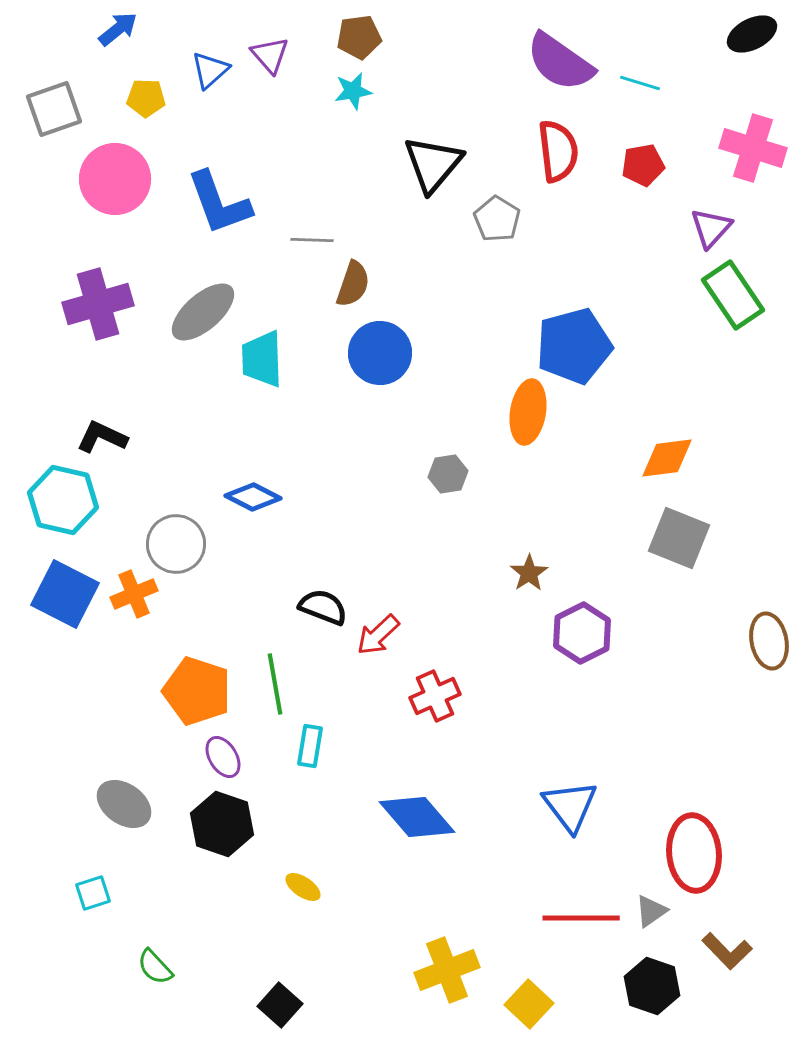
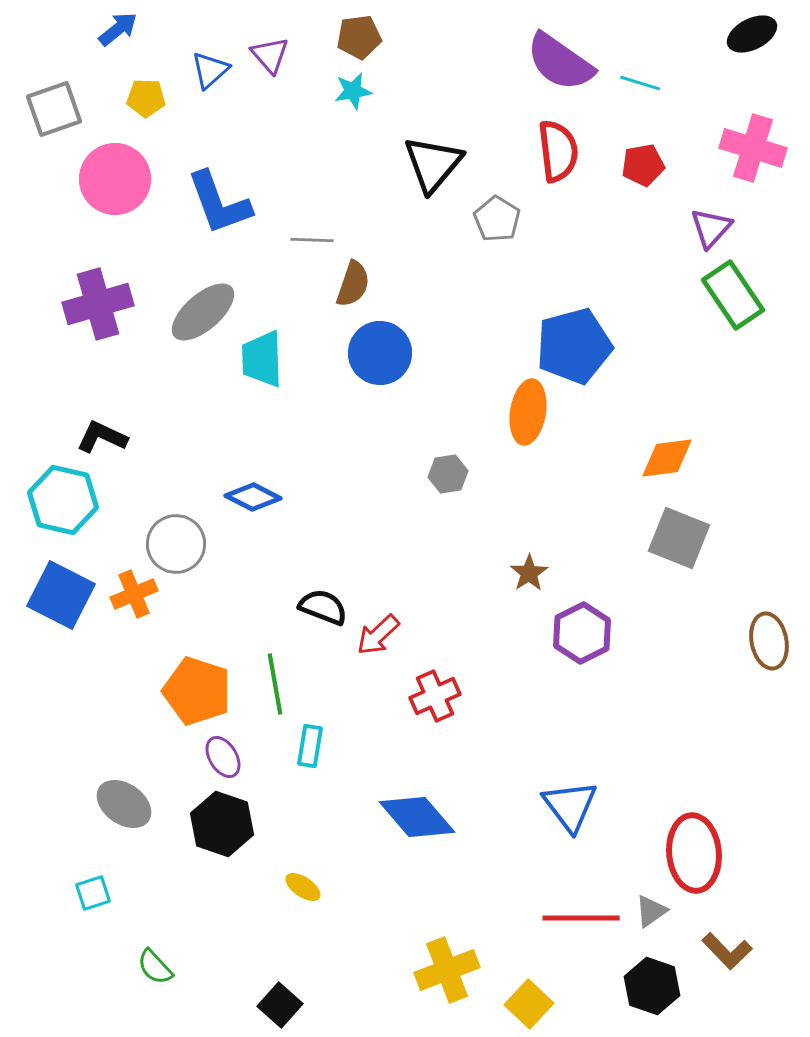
blue square at (65, 594): moved 4 px left, 1 px down
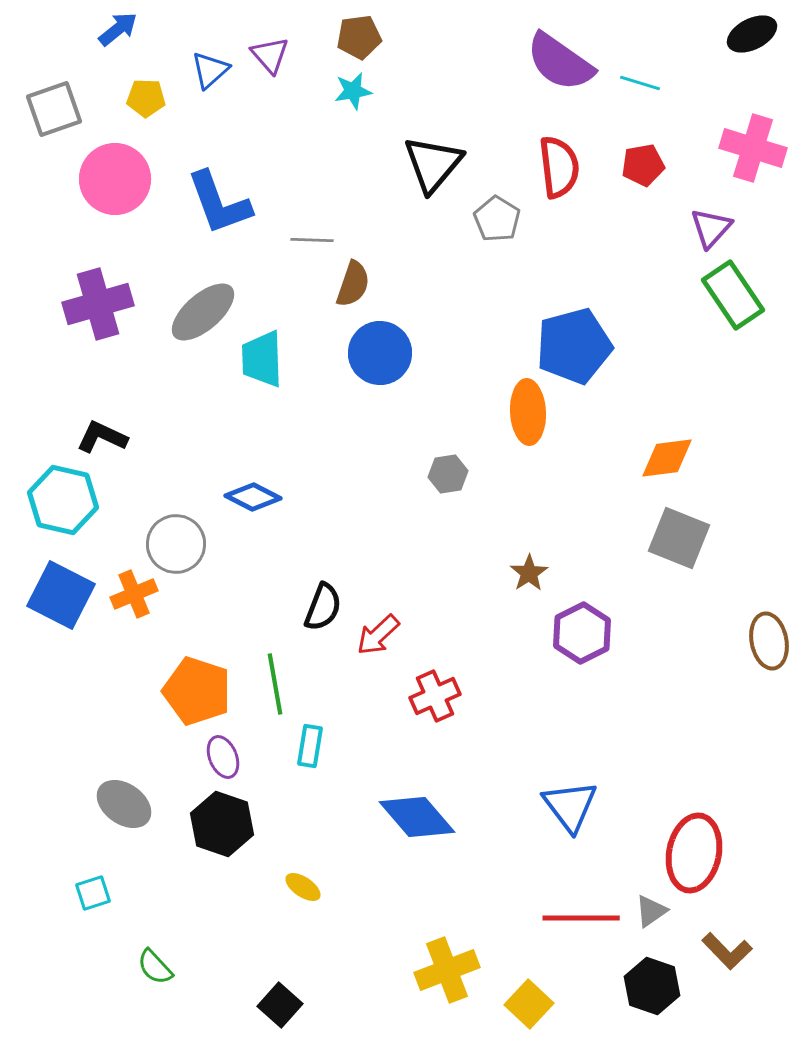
red semicircle at (558, 151): moved 1 px right, 16 px down
orange ellipse at (528, 412): rotated 12 degrees counterclockwise
black semicircle at (323, 607): rotated 90 degrees clockwise
purple ellipse at (223, 757): rotated 9 degrees clockwise
red ellipse at (694, 853): rotated 16 degrees clockwise
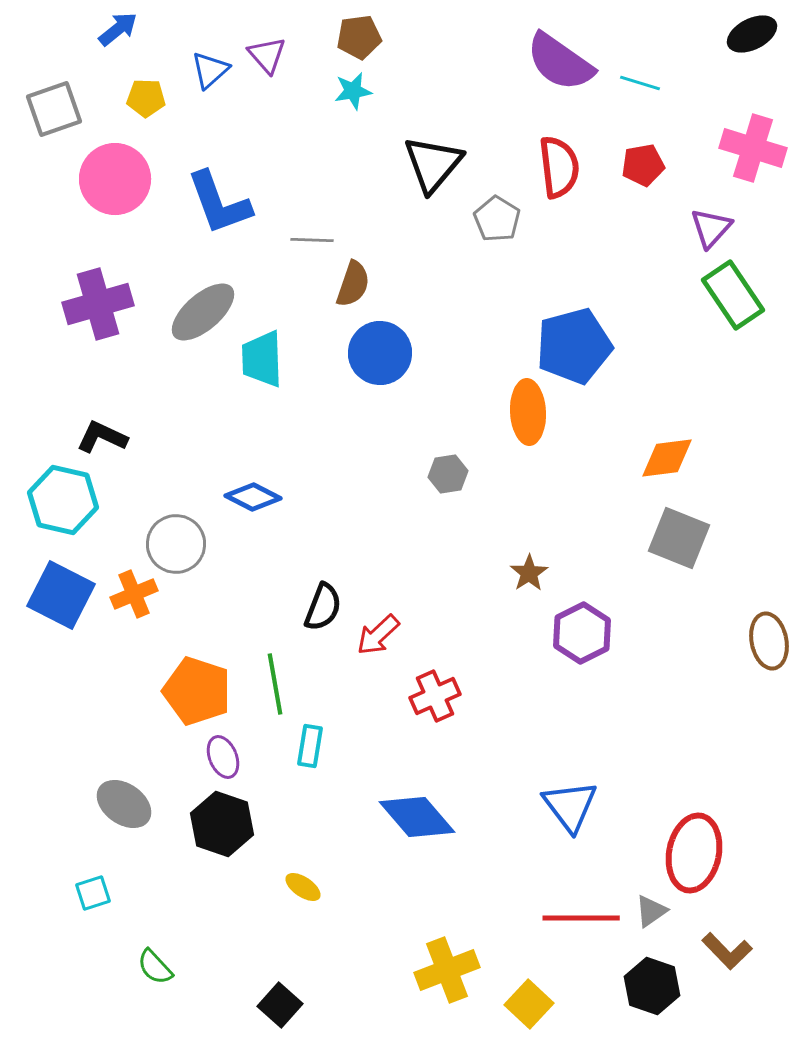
purple triangle at (270, 55): moved 3 px left
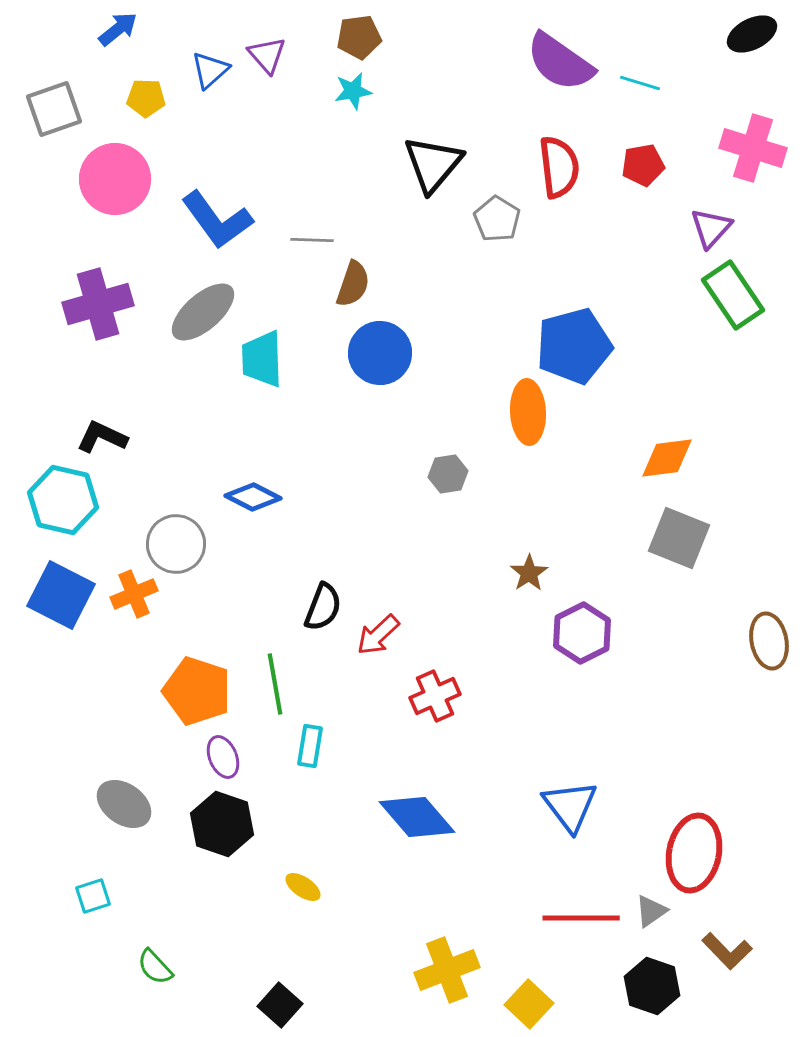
blue L-shape at (219, 203): moved 2 px left, 17 px down; rotated 16 degrees counterclockwise
cyan square at (93, 893): moved 3 px down
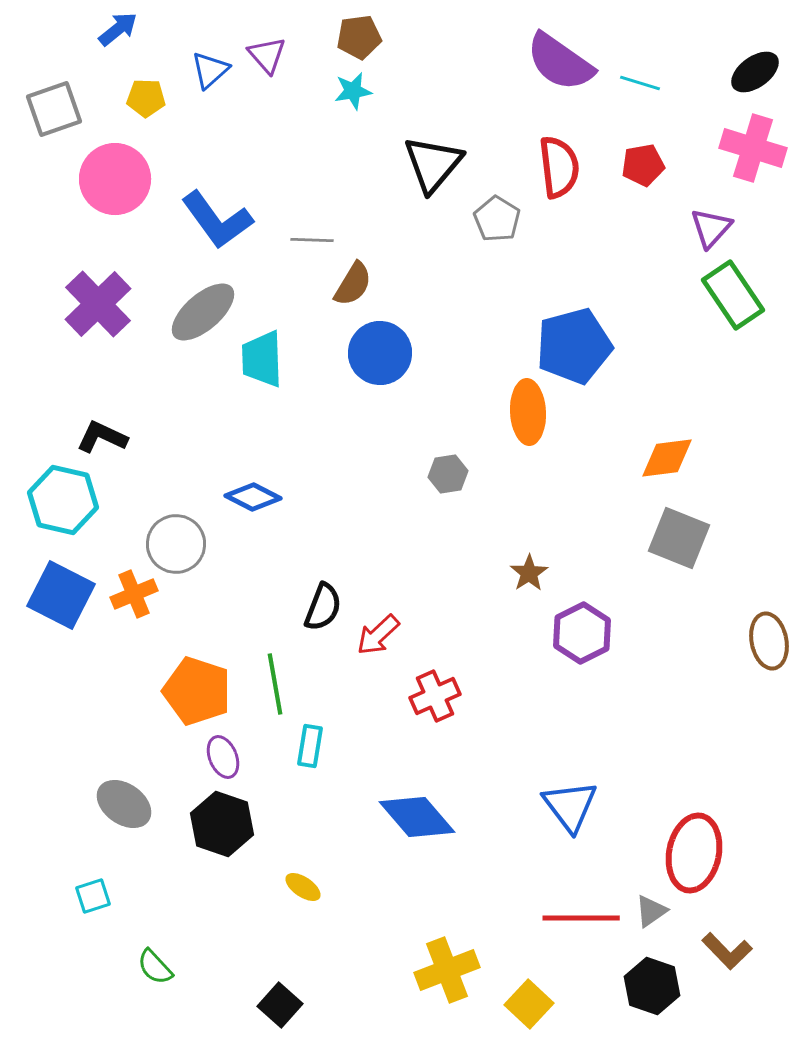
black ellipse at (752, 34): moved 3 px right, 38 px down; rotated 9 degrees counterclockwise
brown semicircle at (353, 284): rotated 12 degrees clockwise
purple cross at (98, 304): rotated 28 degrees counterclockwise
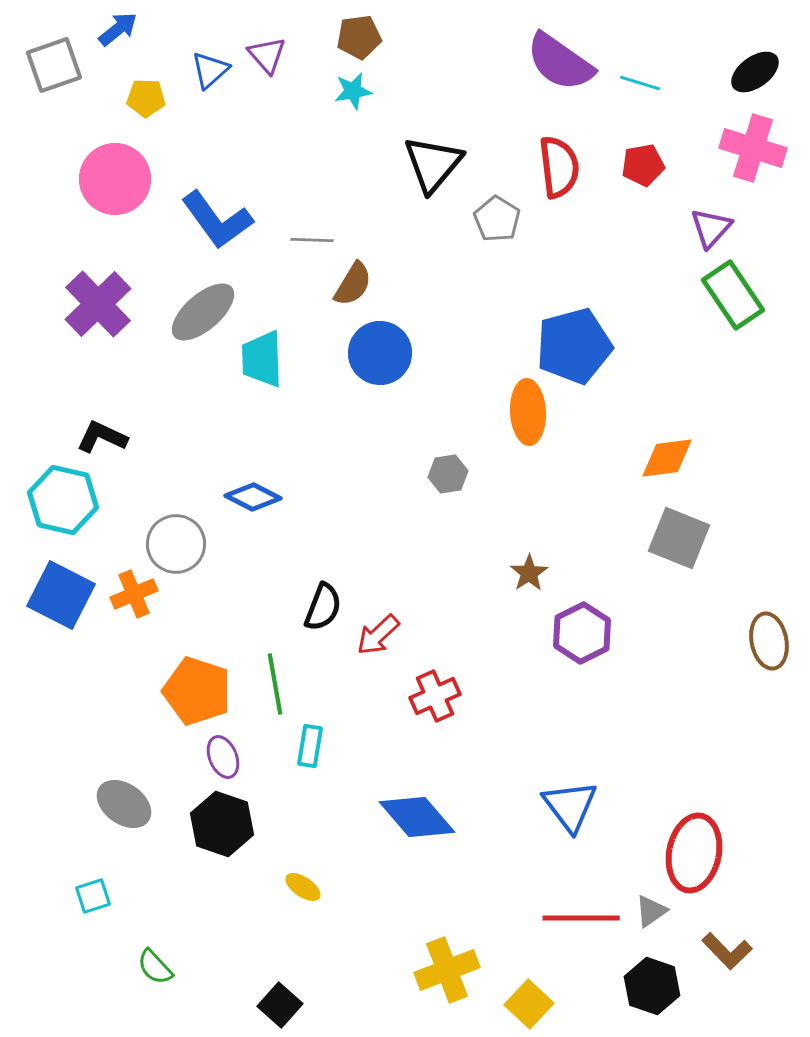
gray square at (54, 109): moved 44 px up
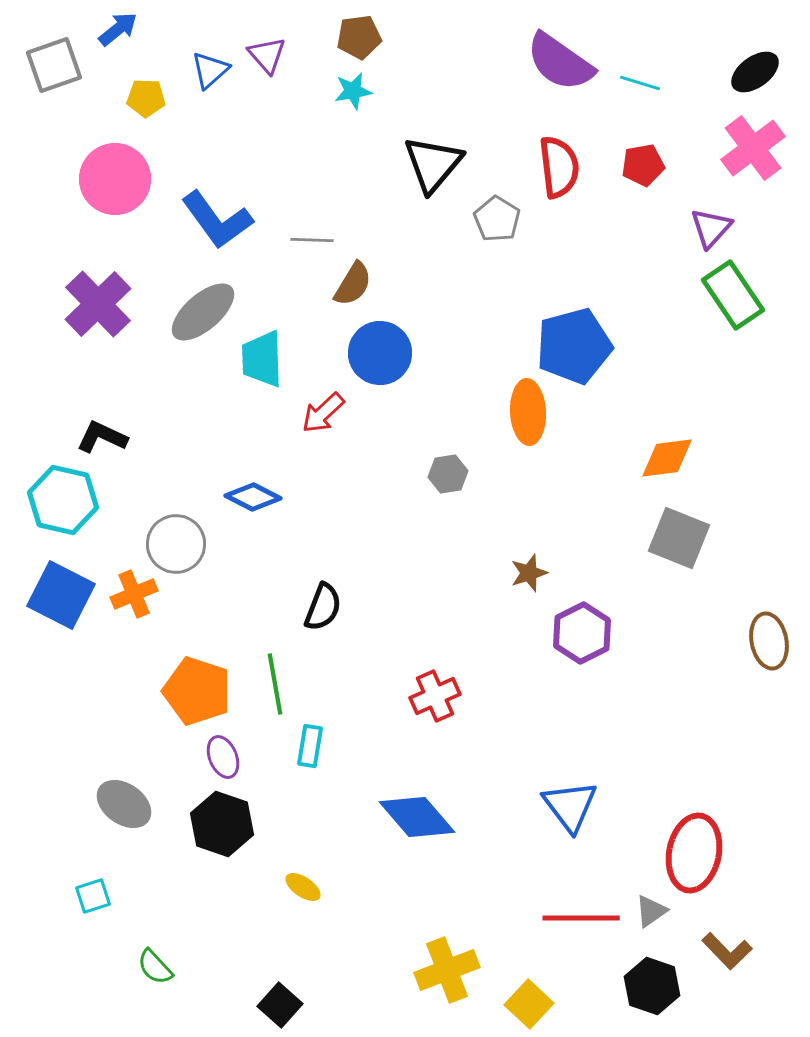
pink cross at (753, 148): rotated 36 degrees clockwise
brown star at (529, 573): rotated 15 degrees clockwise
red arrow at (378, 635): moved 55 px left, 222 px up
